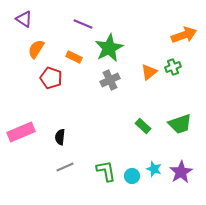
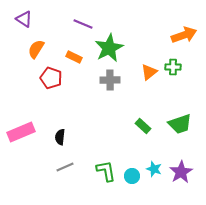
green cross: rotated 21 degrees clockwise
gray cross: rotated 24 degrees clockwise
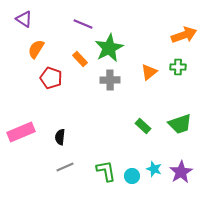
orange rectangle: moved 6 px right, 2 px down; rotated 21 degrees clockwise
green cross: moved 5 px right
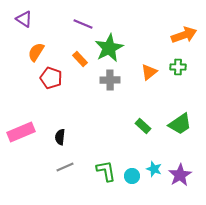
orange semicircle: moved 3 px down
green trapezoid: rotated 15 degrees counterclockwise
purple star: moved 1 px left, 3 px down
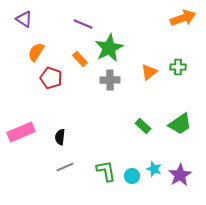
orange arrow: moved 1 px left, 17 px up
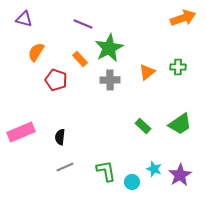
purple triangle: rotated 18 degrees counterclockwise
orange triangle: moved 2 px left
red pentagon: moved 5 px right, 2 px down
cyan circle: moved 6 px down
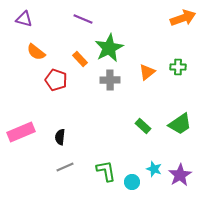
purple line: moved 5 px up
orange semicircle: rotated 84 degrees counterclockwise
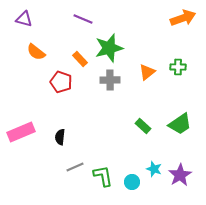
green star: rotated 12 degrees clockwise
red pentagon: moved 5 px right, 2 px down
gray line: moved 10 px right
green L-shape: moved 3 px left, 5 px down
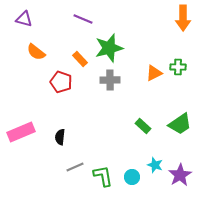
orange arrow: rotated 110 degrees clockwise
orange triangle: moved 7 px right, 1 px down; rotated 12 degrees clockwise
cyan star: moved 1 px right, 4 px up
cyan circle: moved 5 px up
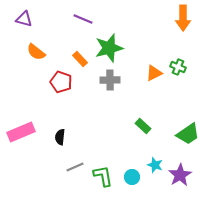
green cross: rotated 21 degrees clockwise
green trapezoid: moved 8 px right, 10 px down
